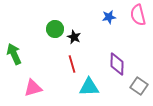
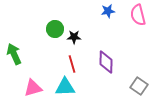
blue star: moved 1 px left, 6 px up
black star: rotated 24 degrees counterclockwise
purple diamond: moved 11 px left, 2 px up
cyan triangle: moved 24 px left
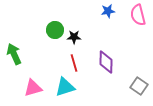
green circle: moved 1 px down
red line: moved 2 px right, 1 px up
cyan triangle: rotated 15 degrees counterclockwise
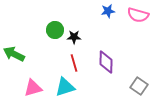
pink semicircle: rotated 60 degrees counterclockwise
green arrow: rotated 40 degrees counterclockwise
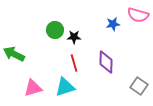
blue star: moved 5 px right, 13 px down
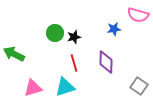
blue star: moved 1 px right, 5 px down
green circle: moved 3 px down
black star: rotated 16 degrees counterclockwise
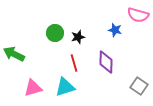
blue star: moved 1 px right, 1 px down; rotated 24 degrees clockwise
black star: moved 4 px right
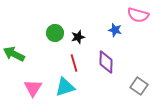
pink triangle: rotated 42 degrees counterclockwise
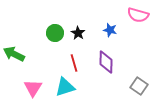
blue star: moved 5 px left
black star: moved 4 px up; rotated 24 degrees counterclockwise
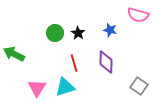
pink triangle: moved 4 px right
